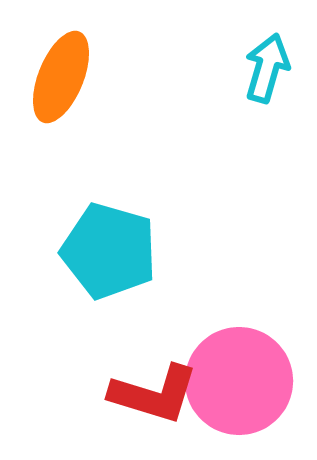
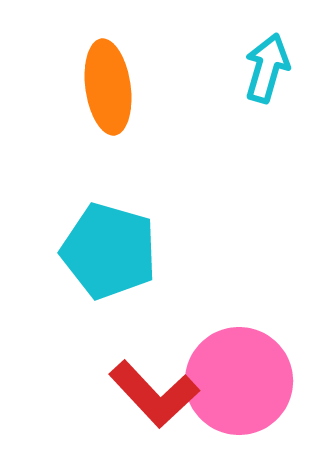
orange ellipse: moved 47 px right, 10 px down; rotated 30 degrees counterclockwise
red L-shape: rotated 30 degrees clockwise
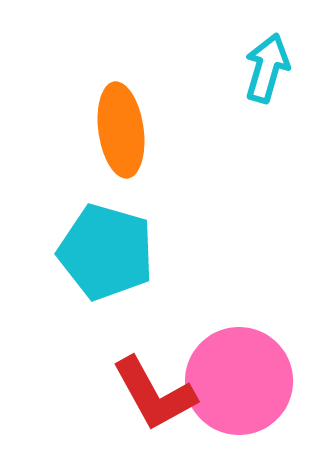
orange ellipse: moved 13 px right, 43 px down
cyan pentagon: moved 3 px left, 1 px down
red L-shape: rotated 14 degrees clockwise
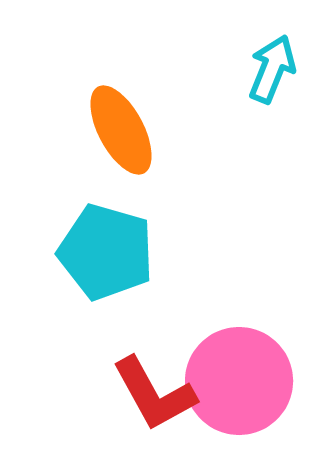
cyan arrow: moved 5 px right, 1 px down; rotated 6 degrees clockwise
orange ellipse: rotated 20 degrees counterclockwise
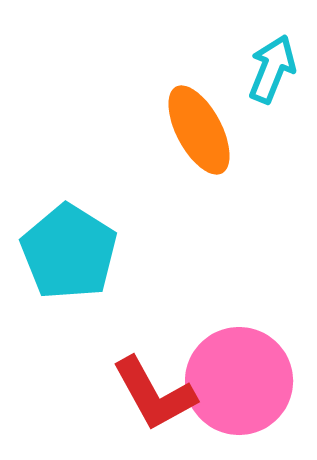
orange ellipse: moved 78 px right
cyan pentagon: moved 37 px left; rotated 16 degrees clockwise
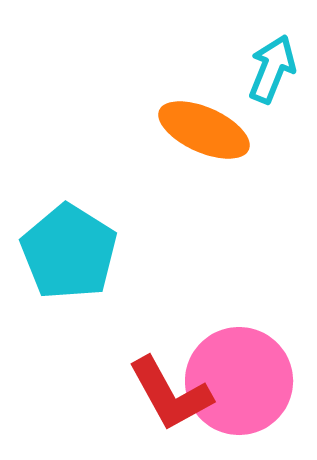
orange ellipse: moved 5 px right; rotated 38 degrees counterclockwise
red L-shape: moved 16 px right
